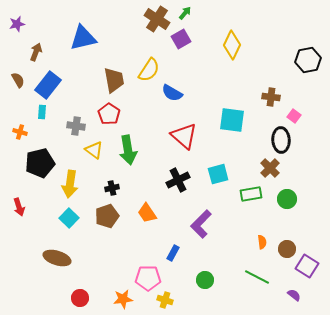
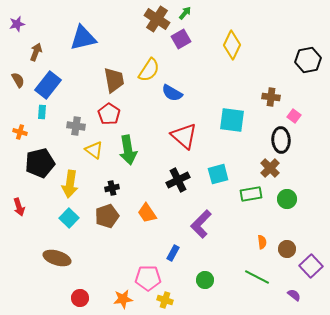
purple square at (307, 266): moved 4 px right; rotated 15 degrees clockwise
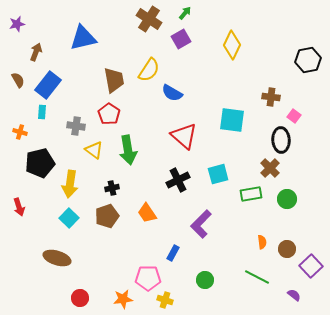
brown cross at (157, 19): moved 8 px left
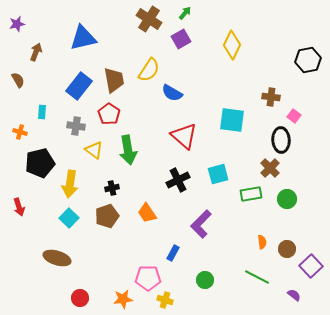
blue rectangle at (48, 85): moved 31 px right, 1 px down
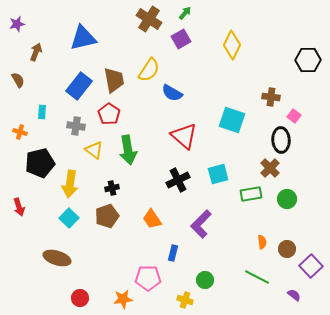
black hexagon at (308, 60): rotated 10 degrees clockwise
cyan square at (232, 120): rotated 12 degrees clockwise
orange trapezoid at (147, 213): moved 5 px right, 6 px down
blue rectangle at (173, 253): rotated 14 degrees counterclockwise
yellow cross at (165, 300): moved 20 px right
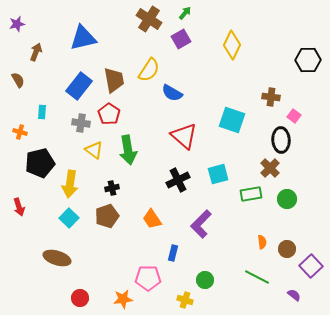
gray cross at (76, 126): moved 5 px right, 3 px up
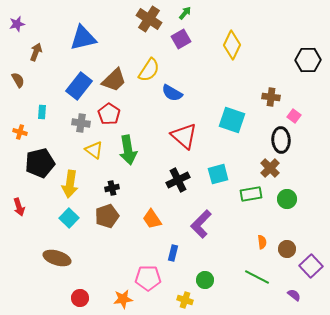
brown trapezoid at (114, 80): rotated 56 degrees clockwise
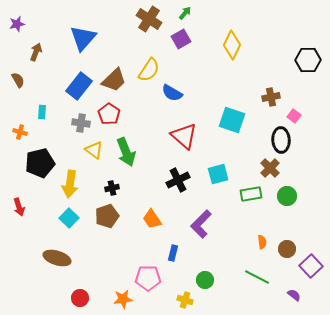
blue triangle at (83, 38): rotated 36 degrees counterclockwise
brown cross at (271, 97): rotated 18 degrees counterclockwise
green arrow at (128, 150): moved 2 px left, 2 px down; rotated 12 degrees counterclockwise
green circle at (287, 199): moved 3 px up
